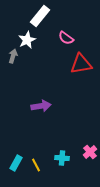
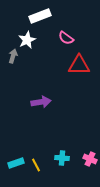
white rectangle: rotated 30 degrees clockwise
red triangle: moved 2 px left, 1 px down; rotated 10 degrees clockwise
purple arrow: moved 4 px up
pink cross: moved 7 px down; rotated 24 degrees counterclockwise
cyan rectangle: rotated 42 degrees clockwise
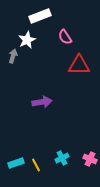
pink semicircle: moved 1 px left, 1 px up; rotated 21 degrees clockwise
purple arrow: moved 1 px right
cyan cross: rotated 32 degrees counterclockwise
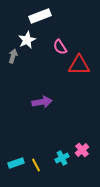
pink semicircle: moved 5 px left, 10 px down
pink cross: moved 8 px left, 9 px up; rotated 24 degrees clockwise
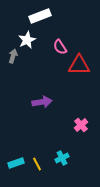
pink cross: moved 1 px left, 25 px up
yellow line: moved 1 px right, 1 px up
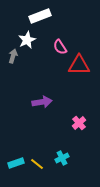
pink cross: moved 2 px left, 2 px up
yellow line: rotated 24 degrees counterclockwise
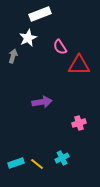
white rectangle: moved 2 px up
white star: moved 1 px right, 2 px up
pink cross: rotated 24 degrees clockwise
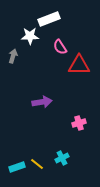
white rectangle: moved 9 px right, 5 px down
white star: moved 2 px right, 2 px up; rotated 24 degrees clockwise
cyan rectangle: moved 1 px right, 4 px down
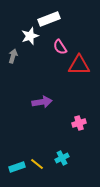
white star: rotated 18 degrees counterclockwise
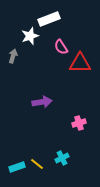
pink semicircle: moved 1 px right
red triangle: moved 1 px right, 2 px up
